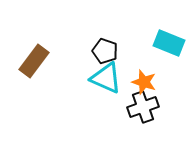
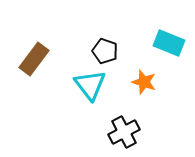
brown rectangle: moved 2 px up
cyan triangle: moved 16 px left, 7 px down; rotated 28 degrees clockwise
black cross: moved 19 px left, 25 px down; rotated 8 degrees counterclockwise
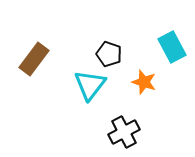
cyan rectangle: moved 3 px right, 4 px down; rotated 40 degrees clockwise
black pentagon: moved 4 px right, 3 px down
cyan triangle: rotated 16 degrees clockwise
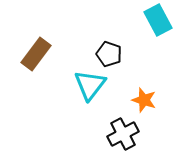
cyan rectangle: moved 14 px left, 27 px up
brown rectangle: moved 2 px right, 5 px up
orange star: moved 18 px down
black cross: moved 1 px left, 2 px down
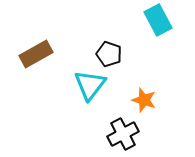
brown rectangle: rotated 24 degrees clockwise
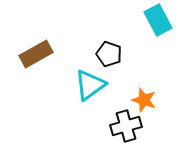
cyan triangle: rotated 16 degrees clockwise
black cross: moved 3 px right, 8 px up; rotated 12 degrees clockwise
